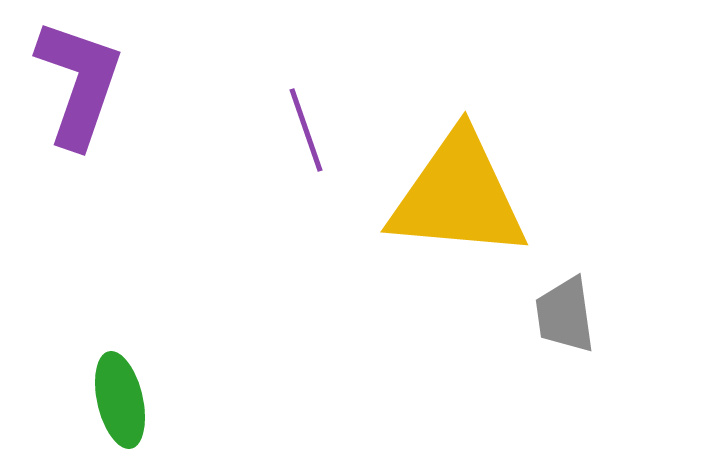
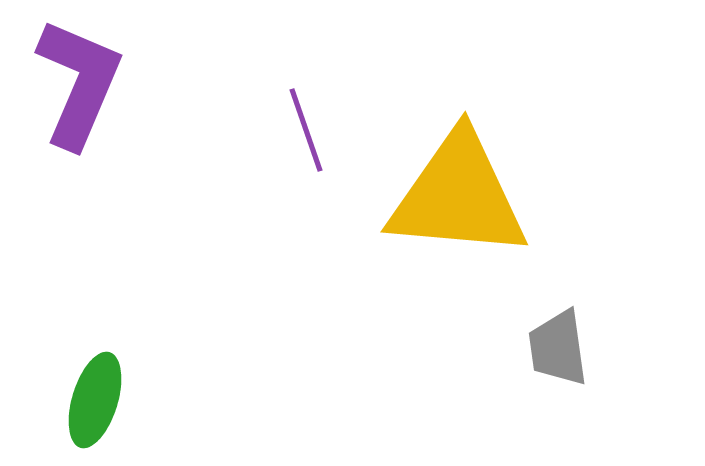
purple L-shape: rotated 4 degrees clockwise
gray trapezoid: moved 7 px left, 33 px down
green ellipse: moved 25 px left; rotated 30 degrees clockwise
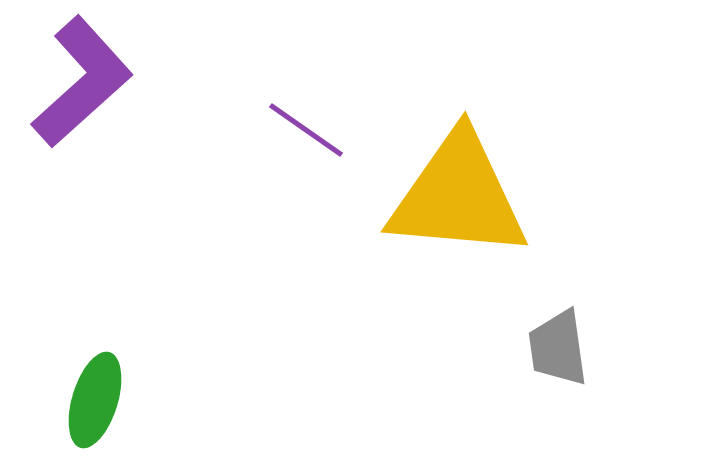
purple L-shape: moved 3 px right, 1 px up; rotated 25 degrees clockwise
purple line: rotated 36 degrees counterclockwise
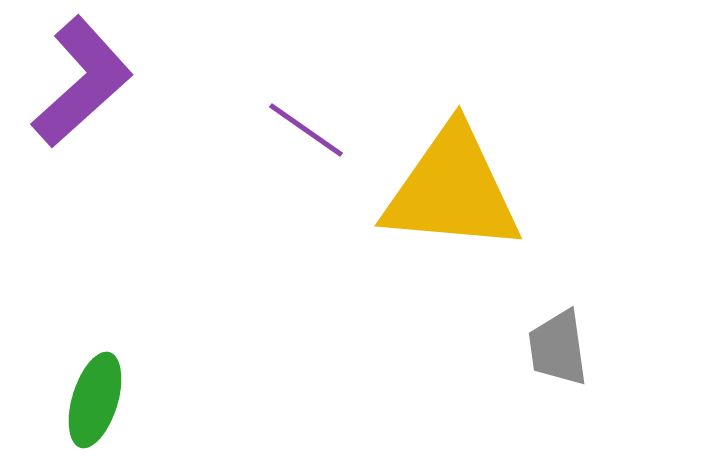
yellow triangle: moved 6 px left, 6 px up
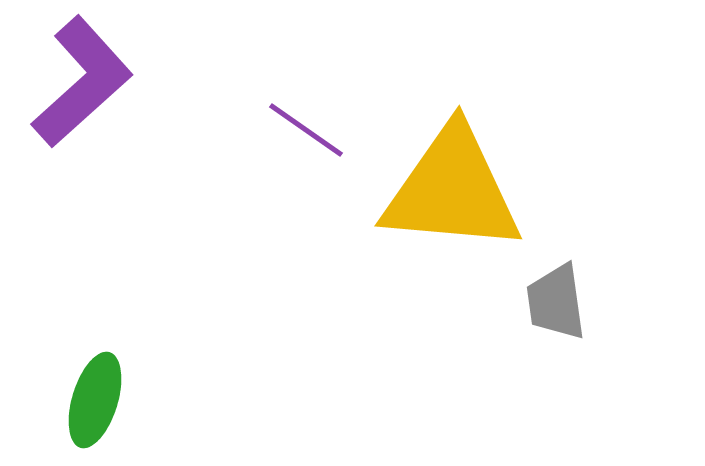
gray trapezoid: moved 2 px left, 46 px up
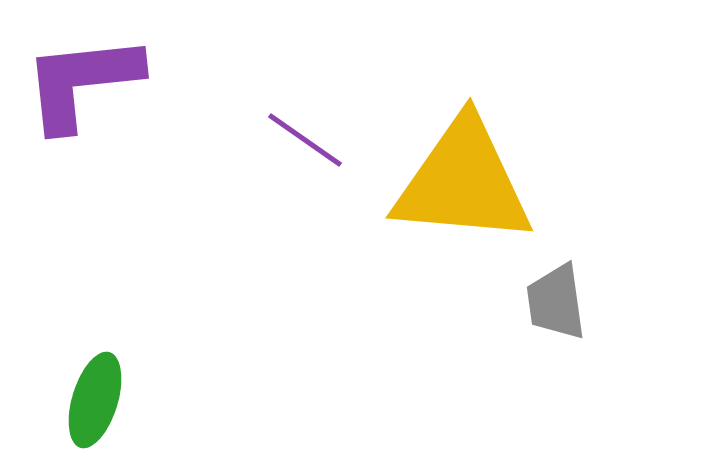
purple L-shape: rotated 144 degrees counterclockwise
purple line: moved 1 px left, 10 px down
yellow triangle: moved 11 px right, 8 px up
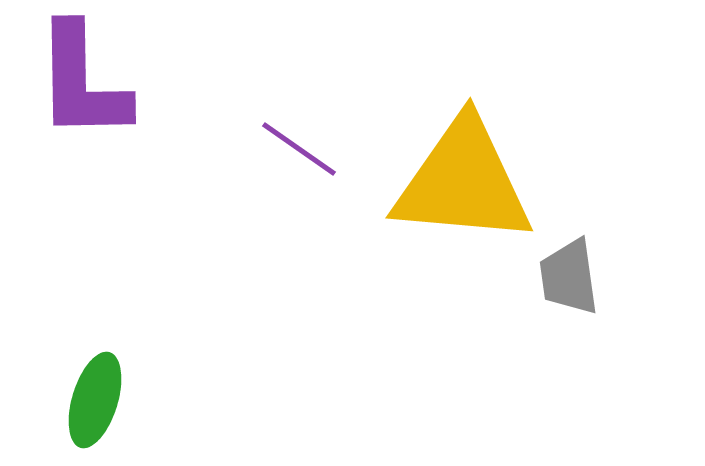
purple L-shape: rotated 85 degrees counterclockwise
purple line: moved 6 px left, 9 px down
gray trapezoid: moved 13 px right, 25 px up
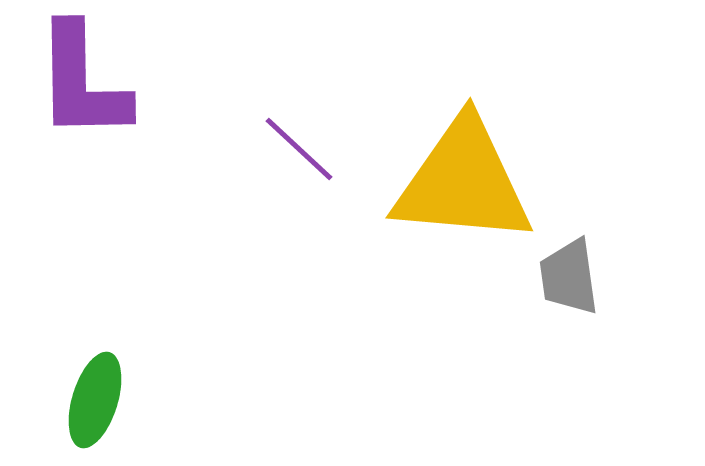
purple line: rotated 8 degrees clockwise
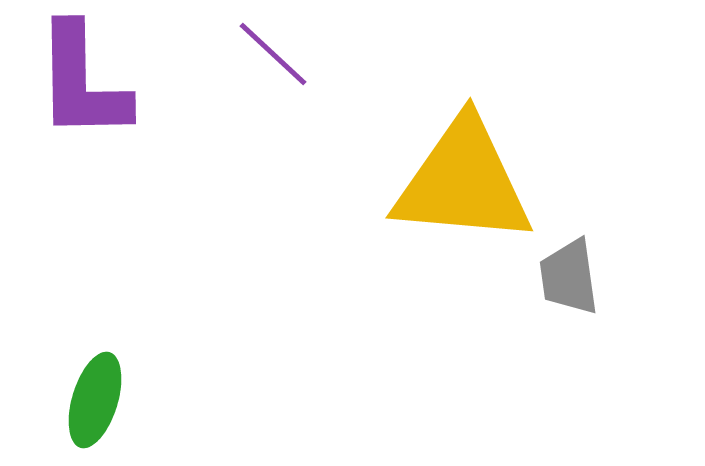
purple line: moved 26 px left, 95 px up
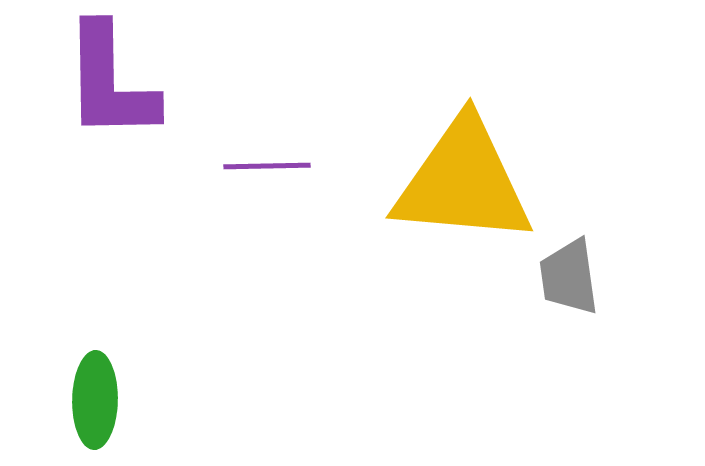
purple line: moved 6 px left, 112 px down; rotated 44 degrees counterclockwise
purple L-shape: moved 28 px right
green ellipse: rotated 16 degrees counterclockwise
